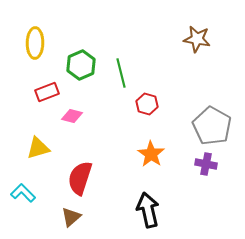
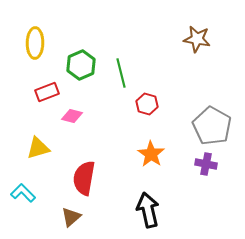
red semicircle: moved 4 px right; rotated 8 degrees counterclockwise
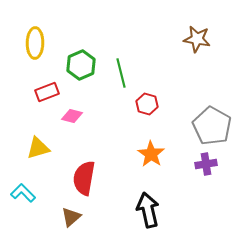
purple cross: rotated 20 degrees counterclockwise
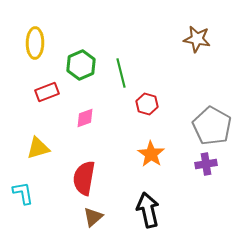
pink diamond: moved 13 px right, 2 px down; rotated 35 degrees counterclockwise
cyan L-shape: rotated 35 degrees clockwise
brown triangle: moved 22 px right
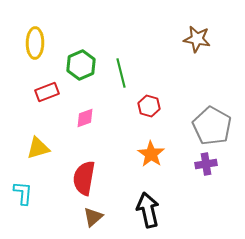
red hexagon: moved 2 px right, 2 px down
cyan L-shape: rotated 15 degrees clockwise
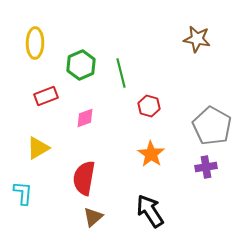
red rectangle: moved 1 px left, 4 px down
yellow triangle: rotated 15 degrees counterclockwise
purple cross: moved 3 px down
black arrow: moved 2 px right, 1 px down; rotated 20 degrees counterclockwise
